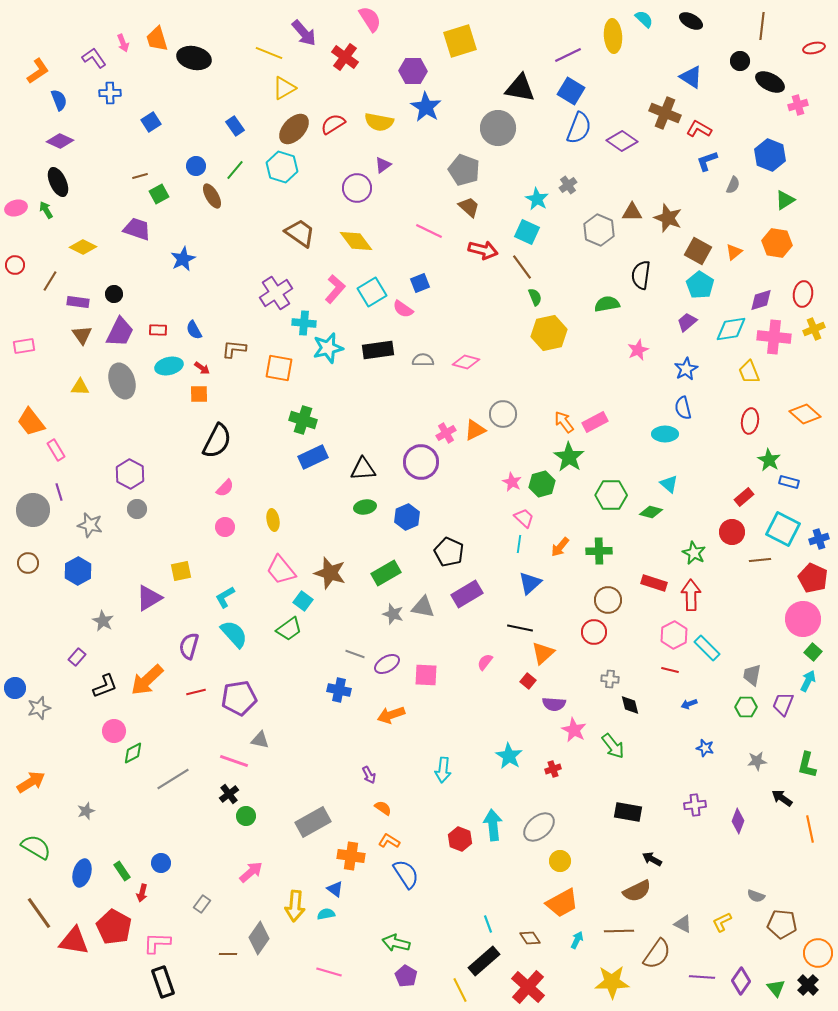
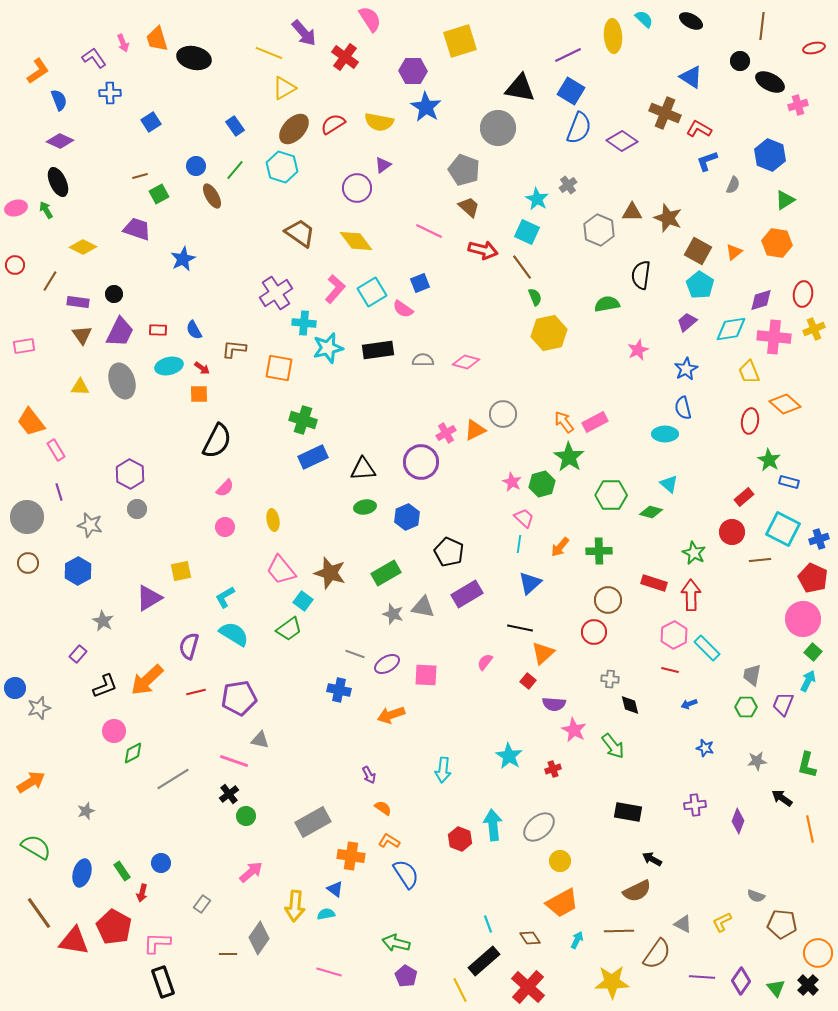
orange diamond at (805, 414): moved 20 px left, 10 px up
gray circle at (33, 510): moved 6 px left, 7 px down
cyan semicircle at (234, 634): rotated 16 degrees counterclockwise
purple rectangle at (77, 657): moved 1 px right, 3 px up
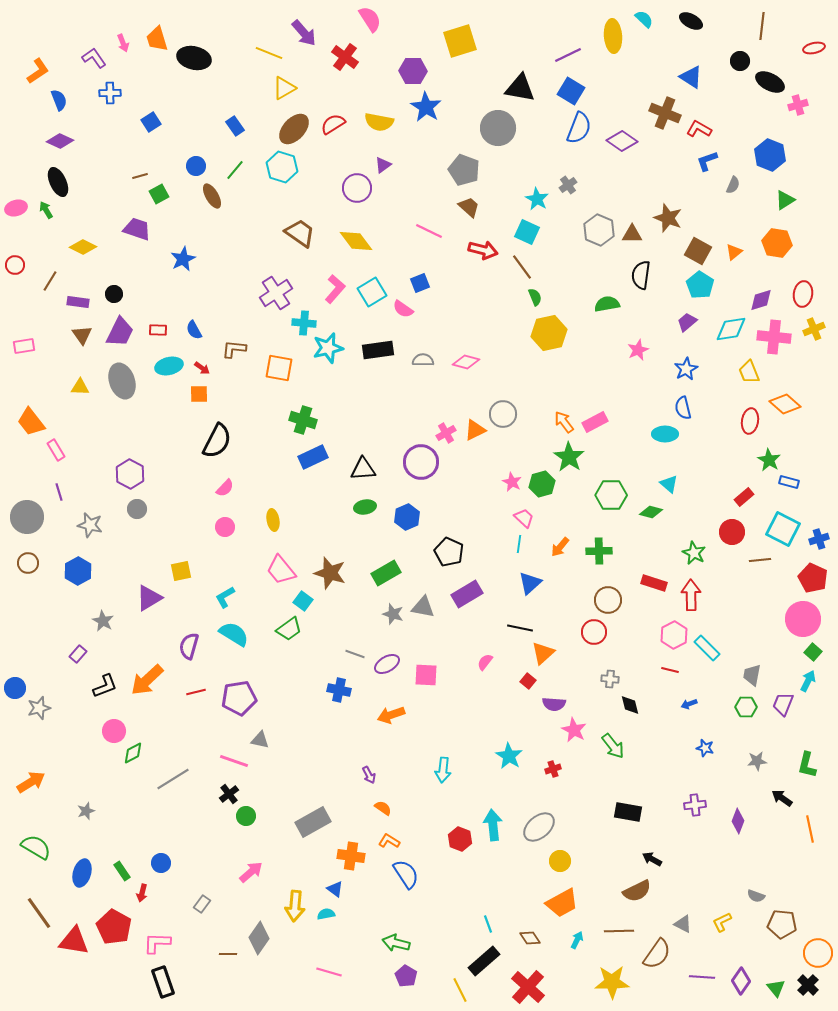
brown triangle at (632, 212): moved 22 px down
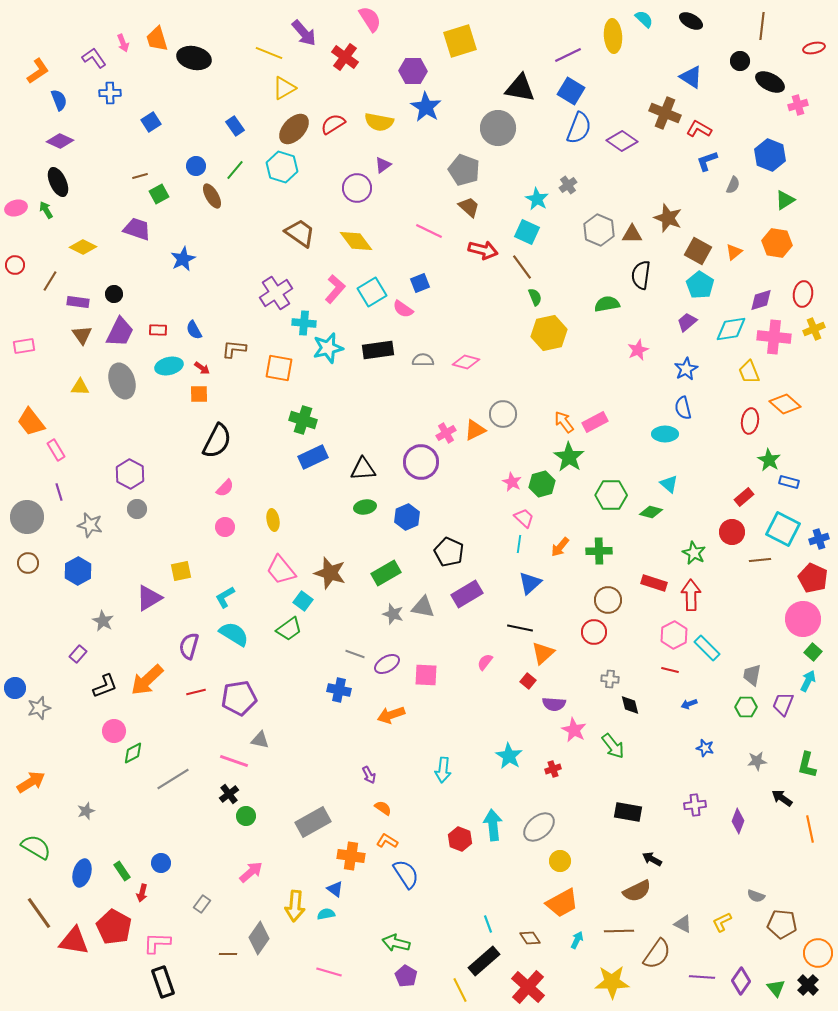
orange L-shape at (389, 841): moved 2 px left
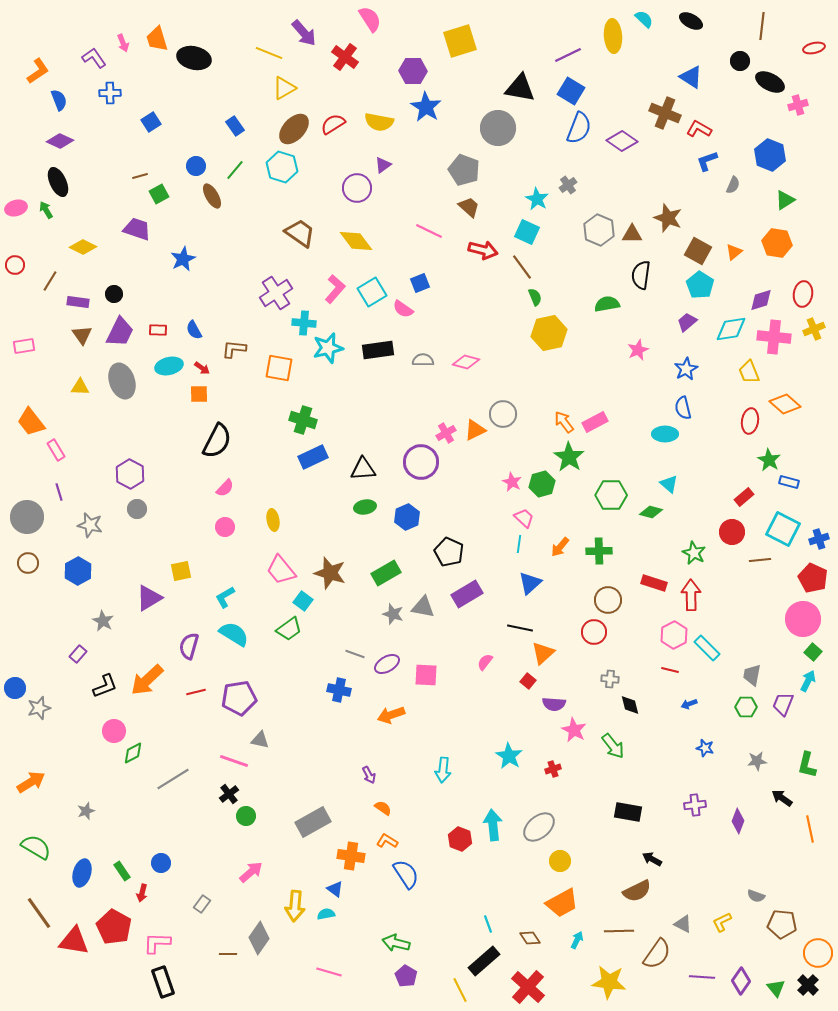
yellow star at (612, 982): moved 3 px left; rotated 8 degrees clockwise
